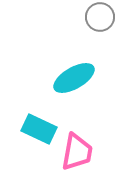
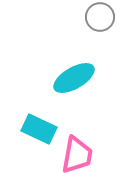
pink trapezoid: moved 3 px down
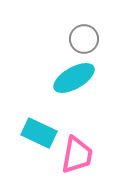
gray circle: moved 16 px left, 22 px down
cyan rectangle: moved 4 px down
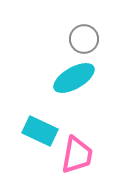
cyan rectangle: moved 1 px right, 2 px up
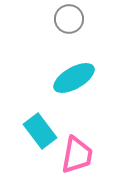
gray circle: moved 15 px left, 20 px up
cyan rectangle: rotated 28 degrees clockwise
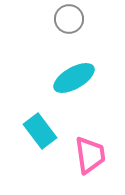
pink trapezoid: moved 13 px right; rotated 18 degrees counterclockwise
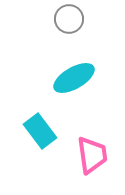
pink trapezoid: moved 2 px right
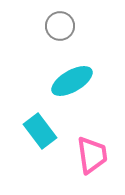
gray circle: moved 9 px left, 7 px down
cyan ellipse: moved 2 px left, 3 px down
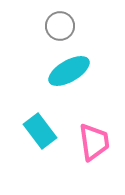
cyan ellipse: moved 3 px left, 10 px up
pink trapezoid: moved 2 px right, 13 px up
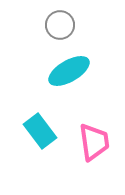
gray circle: moved 1 px up
